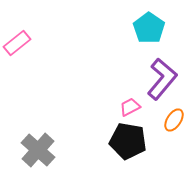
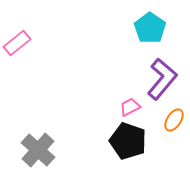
cyan pentagon: moved 1 px right
black pentagon: rotated 9 degrees clockwise
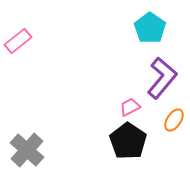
pink rectangle: moved 1 px right, 2 px up
purple L-shape: moved 1 px up
black pentagon: rotated 15 degrees clockwise
gray cross: moved 11 px left
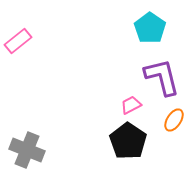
purple L-shape: moved 1 px up; rotated 54 degrees counterclockwise
pink trapezoid: moved 1 px right, 2 px up
gray cross: rotated 20 degrees counterclockwise
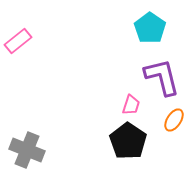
pink trapezoid: rotated 135 degrees clockwise
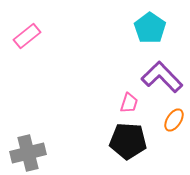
pink rectangle: moved 9 px right, 5 px up
purple L-shape: rotated 30 degrees counterclockwise
pink trapezoid: moved 2 px left, 2 px up
black pentagon: rotated 30 degrees counterclockwise
gray cross: moved 1 px right, 3 px down; rotated 36 degrees counterclockwise
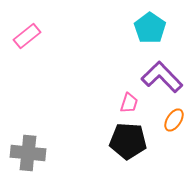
gray cross: rotated 20 degrees clockwise
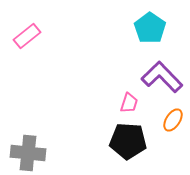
orange ellipse: moved 1 px left
